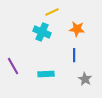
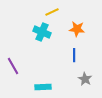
cyan rectangle: moved 3 px left, 13 px down
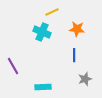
gray star: rotated 24 degrees clockwise
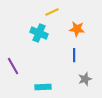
cyan cross: moved 3 px left, 1 px down
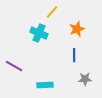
yellow line: rotated 24 degrees counterclockwise
orange star: rotated 28 degrees counterclockwise
purple line: moved 1 px right; rotated 30 degrees counterclockwise
gray star: rotated 16 degrees clockwise
cyan rectangle: moved 2 px right, 2 px up
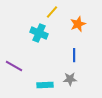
orange star: moved 1 px right, 5 px up
gray star: moved 15 px left
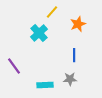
cyan cross: rotated 24 degrees clockwise
purple line: rotated 24 degrees clockwise
